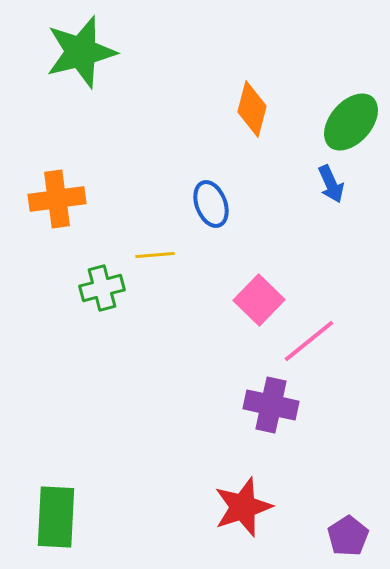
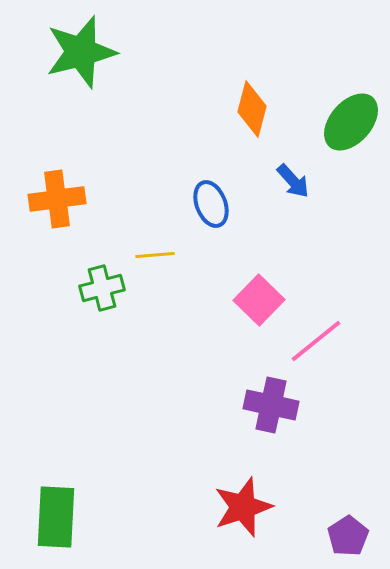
blue arrow: moved 38 px left, 3 px up; rotated 18 degrees counterclockwise
pink line: moved 7 px right
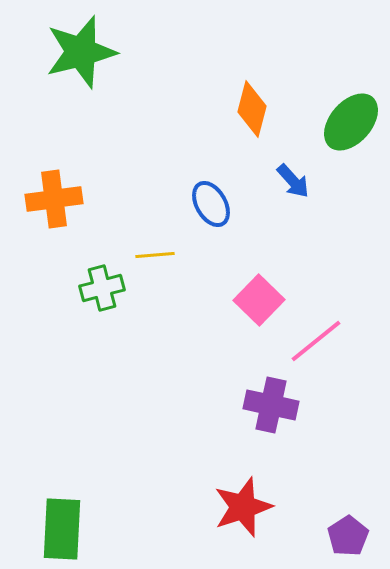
orange cross: moved 3 px left
blue ellipse: rotated 9 degrees counterclockwise
green rectangle: moved 6 px right, 12 px down
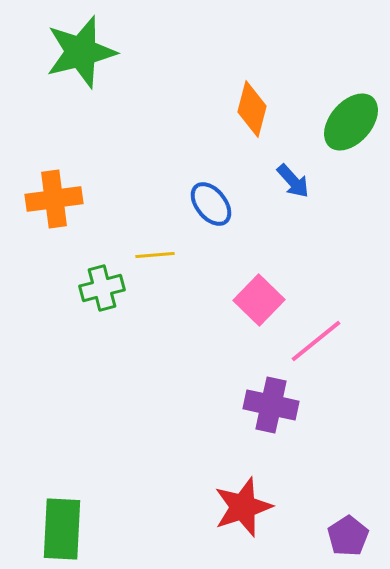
blue ellipse: rotated 9 degrees counterclockwise
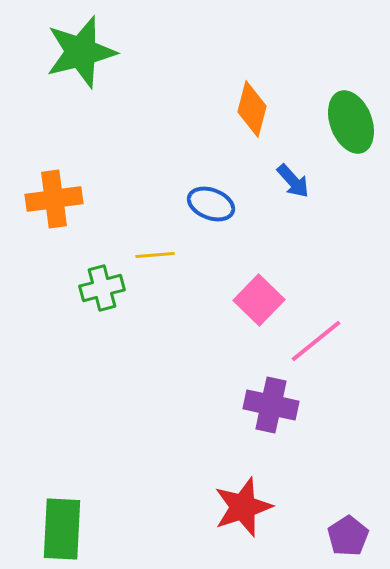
green ellipse: rotated 62 degrees counterclockwise
blue ellipse: rotated 30 degrees counterclockwise
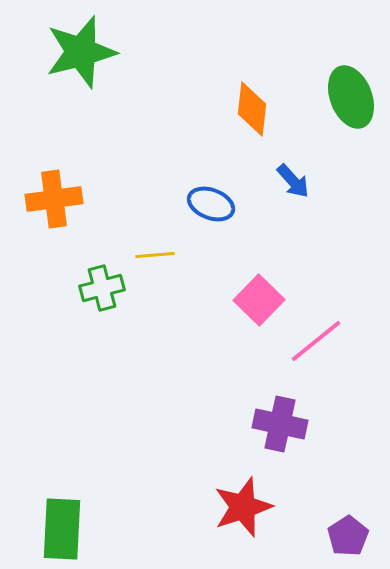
orange diamond: rotated 8 degrees counterclockwise
green ellipse: moved 25 px up
purple cross: moved 9 px right, 19 px down
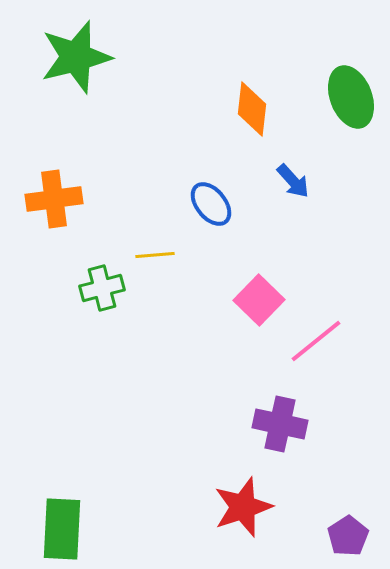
green star: moved 5 px left, 5 px down
blue ellipse: rotated 30 degrees clockwise
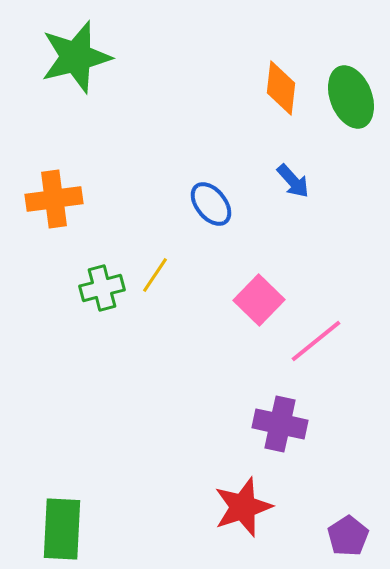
orange diamond: moved 29 px right, 21 px up
yellow line: moved 20 px down; rotated 51 degrees counterclockwise
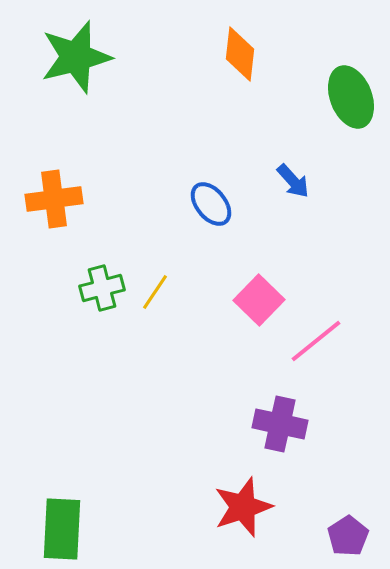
orange diamond: moved 41 px left, 34 px up
yellow line: moved 17 px down
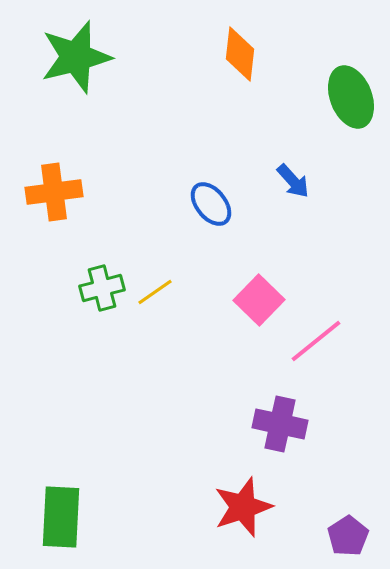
orange cross: moved 7 px up
yellow line: rotated 21 degrees clockwise
green rectangle: moved 1 px left, 12 px up
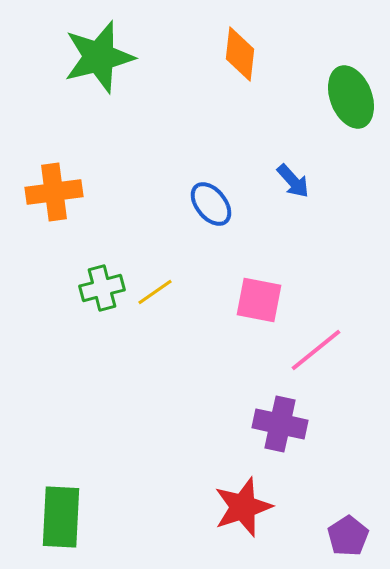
green star: moved 23 px right
pink square: rotated 33 degrees counterclockwise
pink line: moved 9 px down
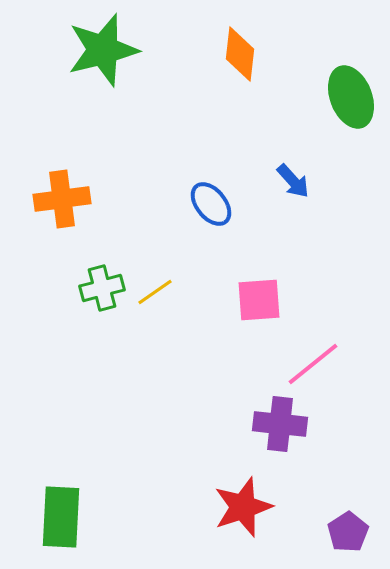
green star: moved 4 px right, 7 px up
orange cross: moved 8 px right, 7 px down
pink square: rotated 15 degrees counterclockwise
pink line: moved 3 px left, 14 px down
purple cross: rotated 6 degrees counterclockwise
purple pentagon: moved 4 px up
